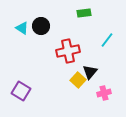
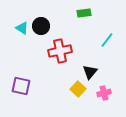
red cross: moved 8 px left
yellow square: moved 9 px down
purple square: moved 5 px up; rotated 18 degrees counterclockwise
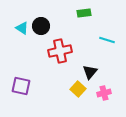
cyan line: rotated 70 degrees clockwise
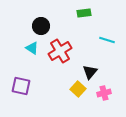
cyan triangle: moved 10 px right, 20 px down
red cross: rotated 20 degrees counterclockwise
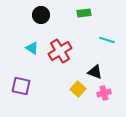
black circle: moved 11 px up
black triangle: moved 5 px right; rotated 49 degrees counterclockwise
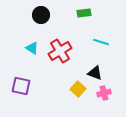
cyan line: moved 6 px left, 2 px down
black triangle: moved 1 px down
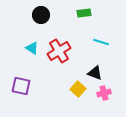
red cross: moved 1 px left
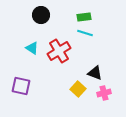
green rectangle: moved 4 px down
cyan line: moved 16 px left, 9 px up
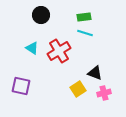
yellow square: rotated 14 degrees clockwise
